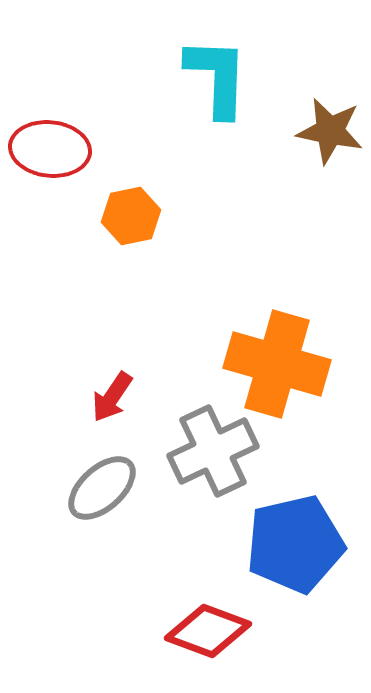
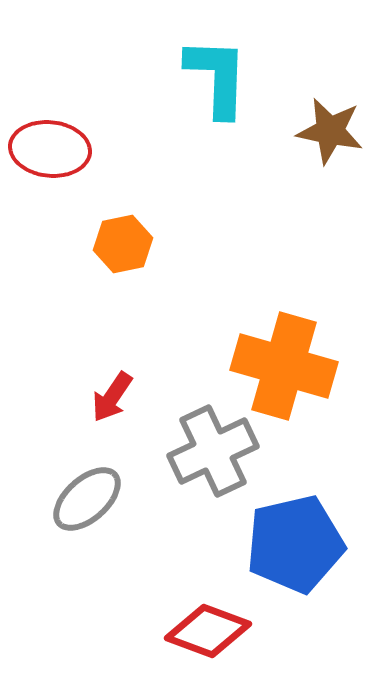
orange hexagon: moved 8 px left, 28 px down
orange cross: moved 7 px right, 2 px down
gray ellipse: moved 15 px left, 11 px down
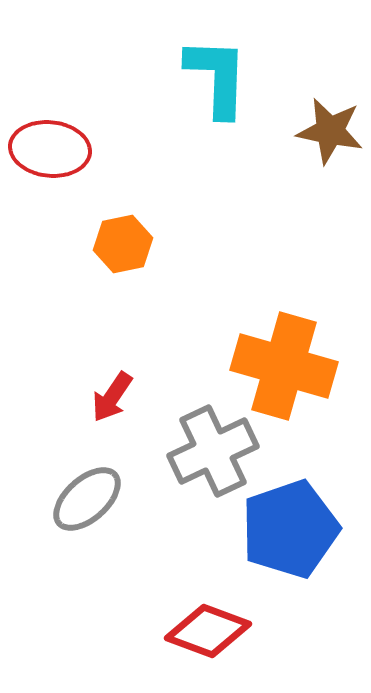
blue pentagon: moved 5 px left, 15 px up; rotated 6 degrees counterclockwise
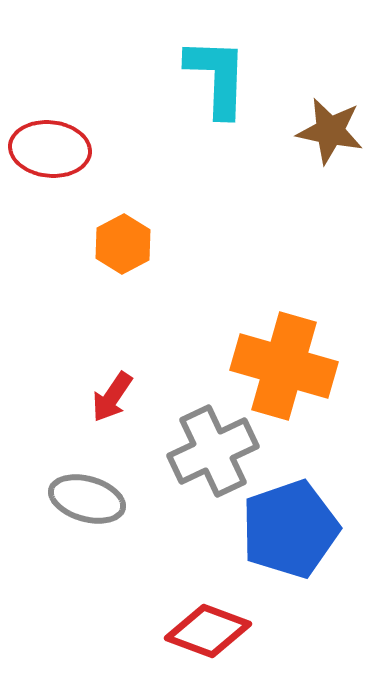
orange hexagon: rotated 16 degrees counterclockwise
gray ellipse: rotated 58 degrees clockwise
